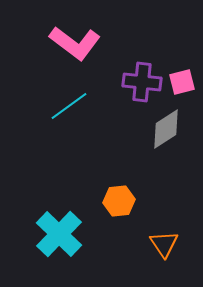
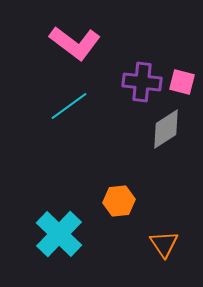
pink square: rotated 28 degrees clockwise
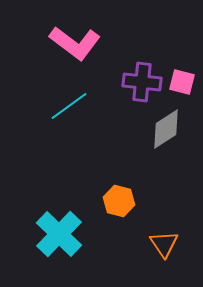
orange hexagon: rotated 20 degrees clockwise
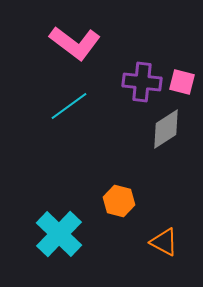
orange triangle: moved 2 px up; rotated 28 degrees counterclockwise
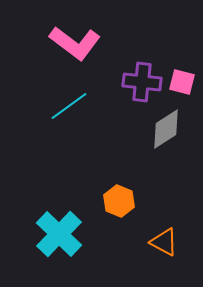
orange hexagon: rotated 8 degrees clockwise
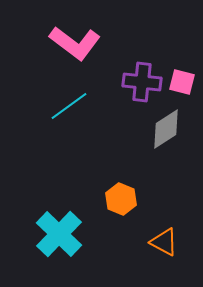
orange hexagon: moved 2 px right, 2 px up
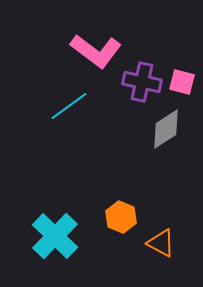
pink L-shape: moved 21 px right, 8 px down
purple cross: rotated 6 degrees clockwise
orange hexagon: moved 18 px down
cyan cross: moved 4 px left, 2 px down
orange triangle: moved 3 px left, 1 px down
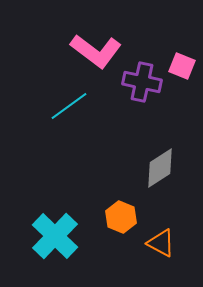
pink square: moved 16 px up; rotated 8 degrees clockwise
gray diamond: moved 6 px left, 39 px down
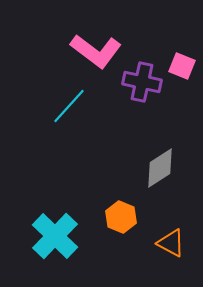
cyan line: rotated 12 degrees counterclockwise
orange triangle: moved 10 px right
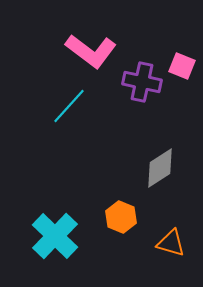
pink L-shape: moved 5 px left
orange triangle: rotated 12 degrees counterclockwise
